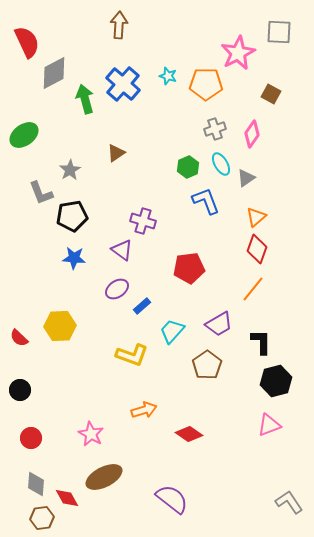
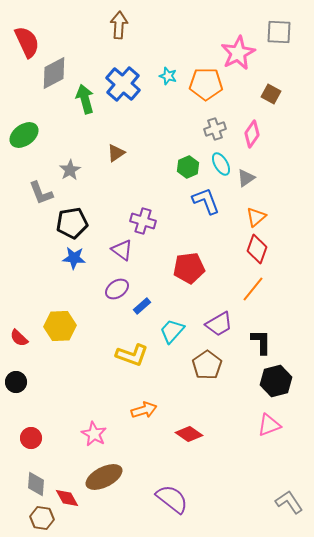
black pentagon at (72, 216): moved 7 px down
black circle at (20, 390): moved 4 px left, 8 px up
pink star at (91, 434): moved 3 px right
brown hexagon at (42, 518): rotated 15 degrees clockwise
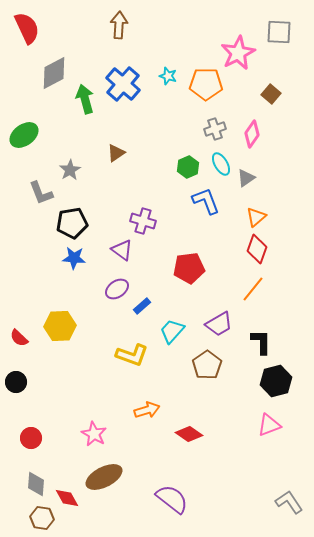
red semicircle at (27, 42): moved 14 px up
brown square at (271, 94): rotated 12 degrees clockwise
orange arrow at (144, 410): moved 3 px right
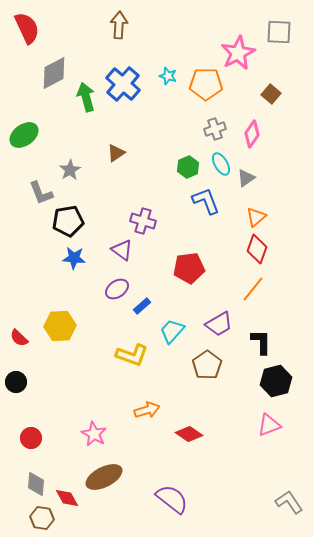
green arrow at (85, 99): moved 1 px right, 2 px up
black pentagon at (72, 223): moved 4 px left, 2 px up
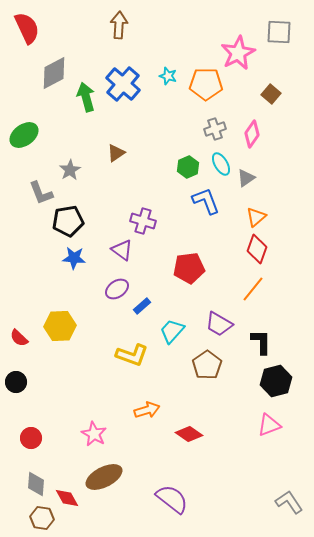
purple trapezoid at (219, 324): rotated 60 degrees clockwise
